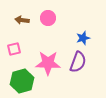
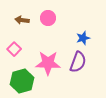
pink square: rotated 32 degrees counterclockwise
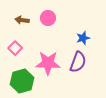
pink square: moved 1 px right, 1 px up
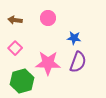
brown arrow: moved 7 px left
blue star: moved 9 px left; rotated 24 degrees clockwise
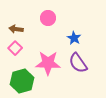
brown arrow: moved 1 px right, 9 px down
blue star: rotated 24 degrees clockwise
purple semicircle: moved 1 px down; rotated 125 degrees clockwise
